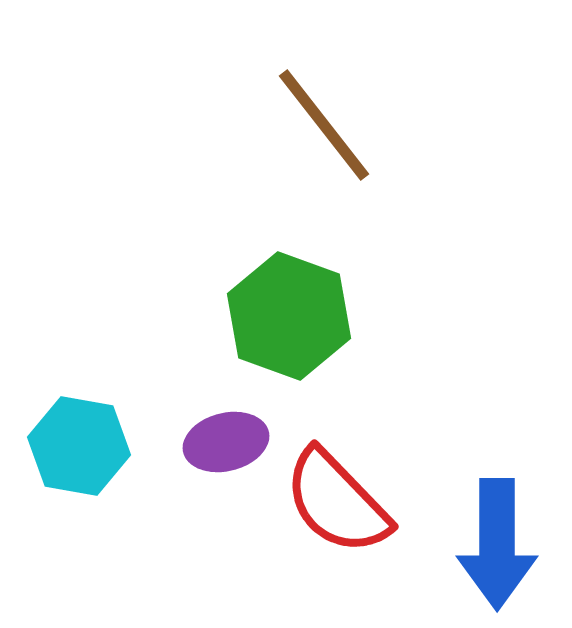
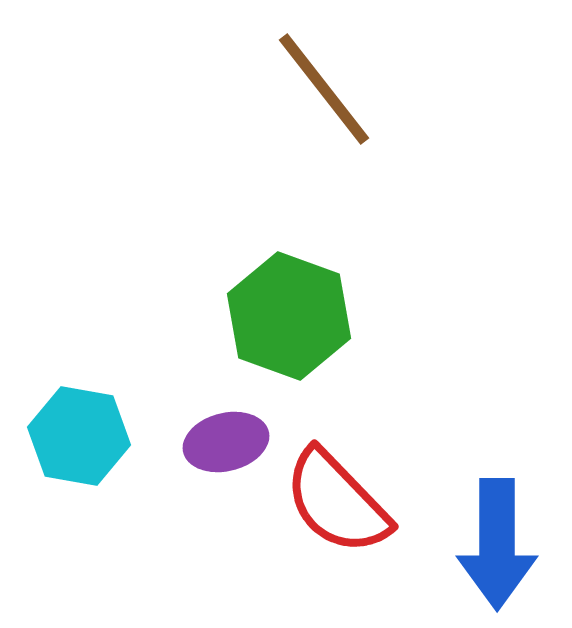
brown line: moved 36 px up
cyan hexagon: moved 10 px up
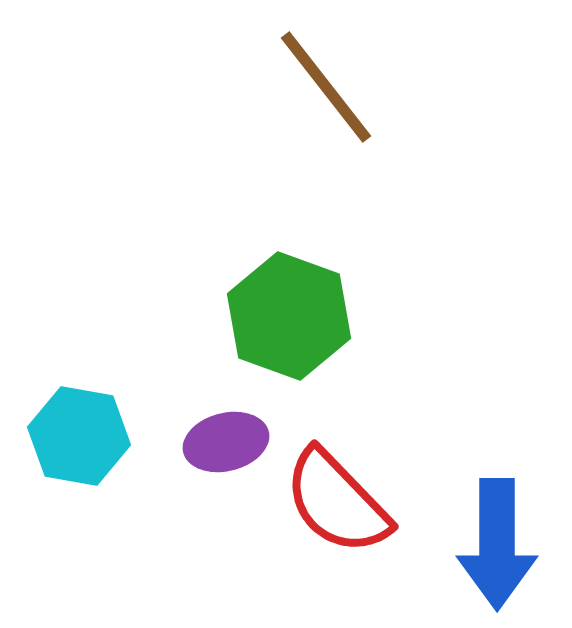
brown line: moved 2 px right, 2 px up
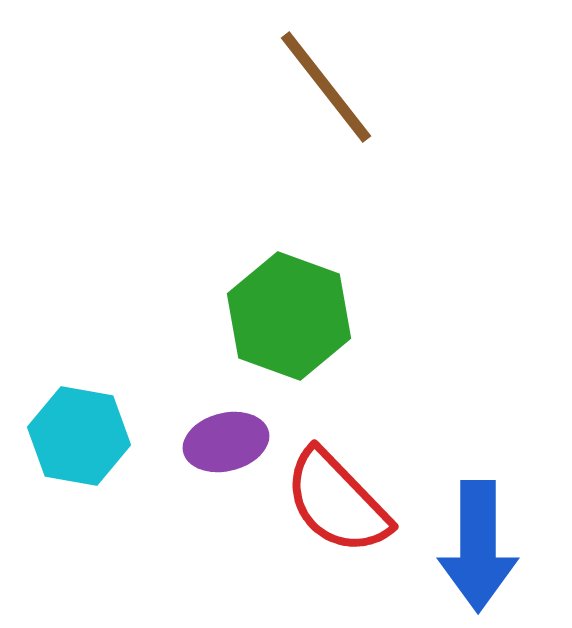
blue arrow: moved 19 px left, 2 px down
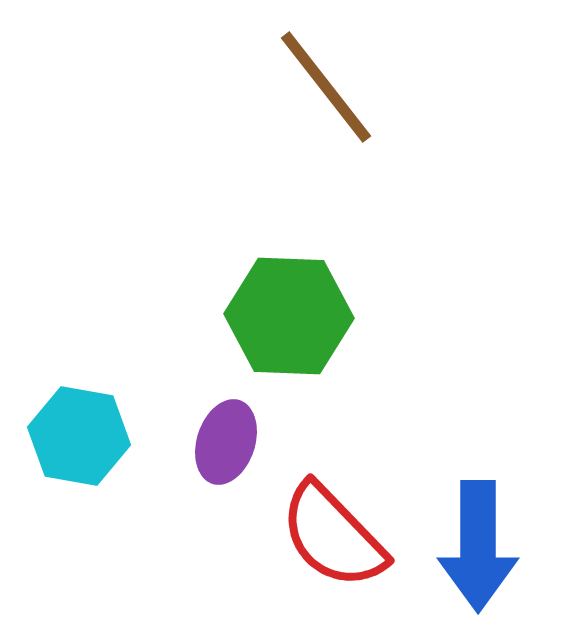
green hexagon: rotated 18 degrees counterclockwise
purple ellipse: rotated 58 degrees counterclockwise
red semicircle: moved 4 px left, 34 px down
